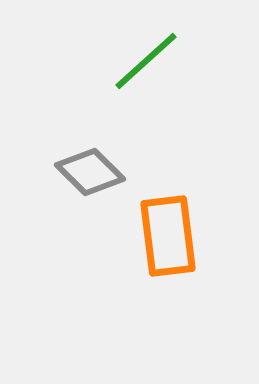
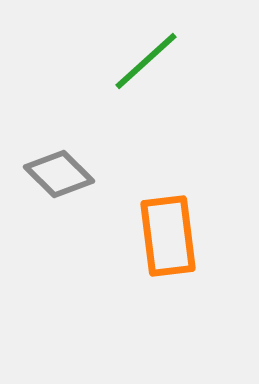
gray diamond: moved 31 px left, 2 px down
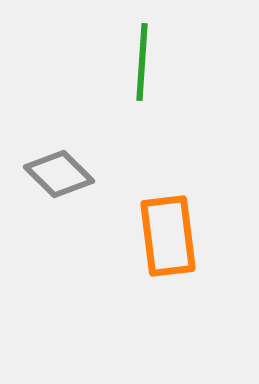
green line: moved 4 px left, 1 px down; rotated 44 degrees counterclockwise
